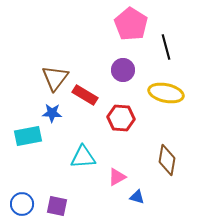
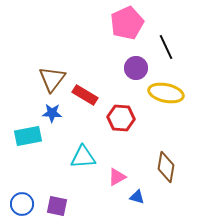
pink pentagon: moved 4 px left, 1 px up; rotated 16 degrees clockwise
black line: rotated 10 degrees counterclockwise
purple circle: moved 13 px right, 2 px up
brown triangle: moved 3 px left, 1 px down
brown diamond: moved 1 px left, 7 px down
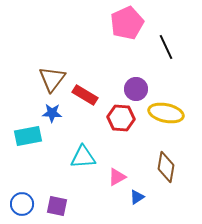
purple circle: moved 21 px down
yellow ellipse: moved 20 px down
blue triangle: rotated 49 degrees counterclockwise
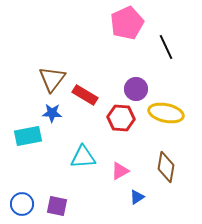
pink triangle: moved 3 px right, 6 px up
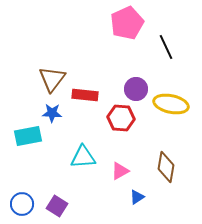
red rectangle: rotated 25 degrees counterclockwise
yellow ellipse: moved 5 px right, 9 px up
purple square: rotated 20 degrees clockwise
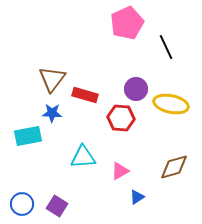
red rectangle: rotated 10 degrees clockwise
brown diamond: moved 8 px right; rotated 64 degrees clockwise
